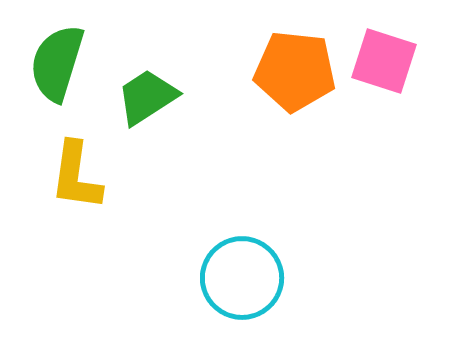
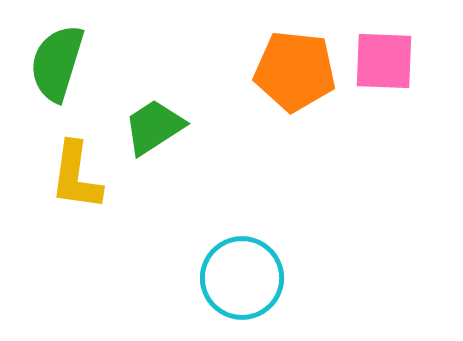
pink square: rotated 16 degrees counterclockwise
green trapezoid: moved 7 px right, 30 px down
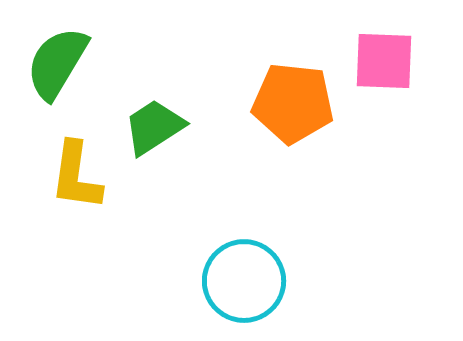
green semicircle: rotated 14 degrees clockwise
orange pentagon: moved 2 px left, 32 px down
cyan circle: moved 2 px right, 3 px down
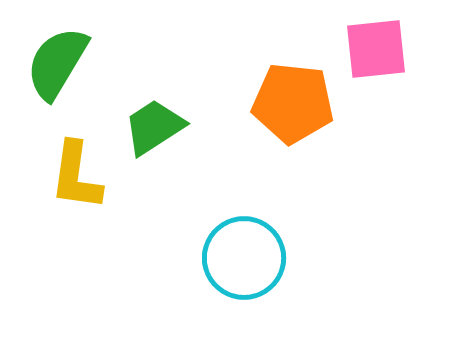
pink square: moved 8 px left, 12 px up; rotated 8 degrees counterclockwise
cyan circle: moved 23 px up
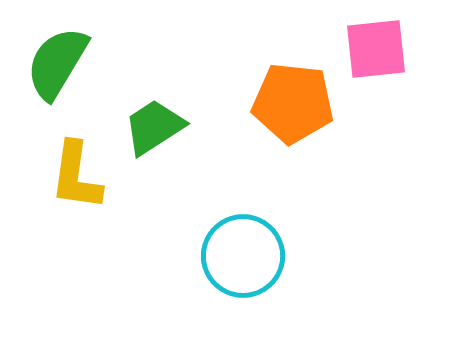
cyan circle: moved 1 px left, 2 px up
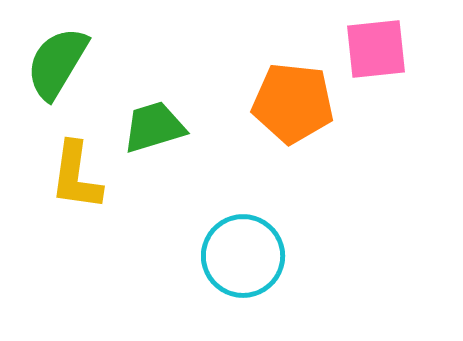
green trapezoid: rotated 16 degrees clockwise
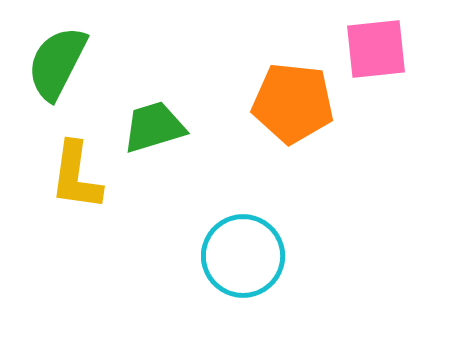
green semicircle: rotated 4 degrees counterclockwise
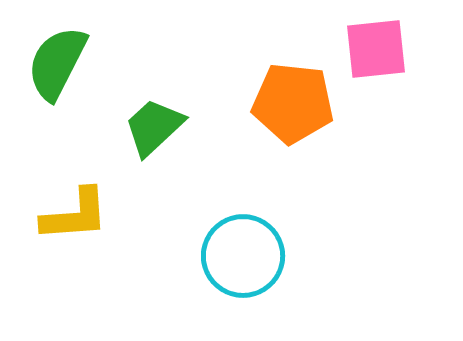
green trapezoid: rotated 26 degrees counterclockwise
yellow L-shape: moved 1 px left, 39 px down; rotated 102 degrees counterclockwise
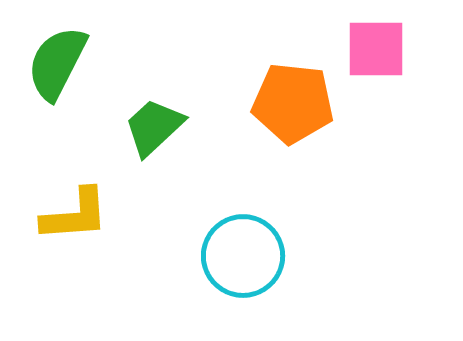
pink square: rotated 6 degrees clockwise
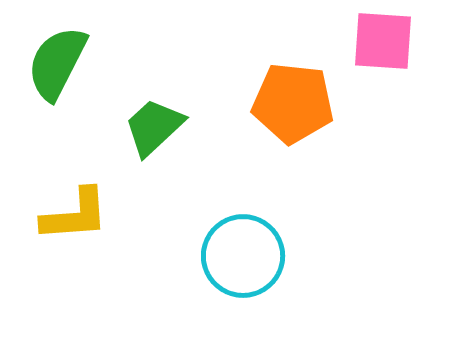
pink square: moved 7 px right, 8 px up; rotated 4 degrees clockwise
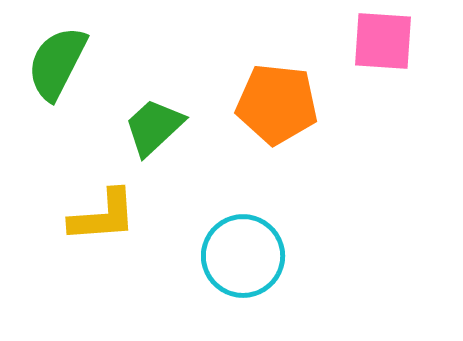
orange pentagon: moved 16 px left, 1 px down
yellow L-shape: moved 28 px right, 1 px down
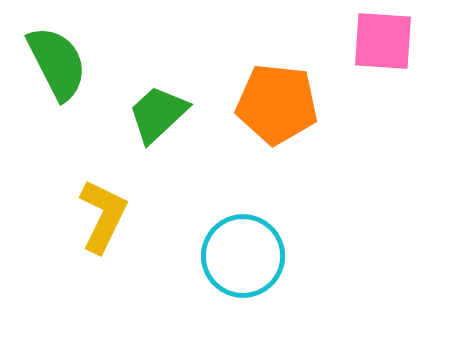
green semicircle: rotated 126 degrees clockwise
green trapezoid: moved 4 px right, 13 px up
yellow L-shape: rotated 60 degrees counterclockwise
